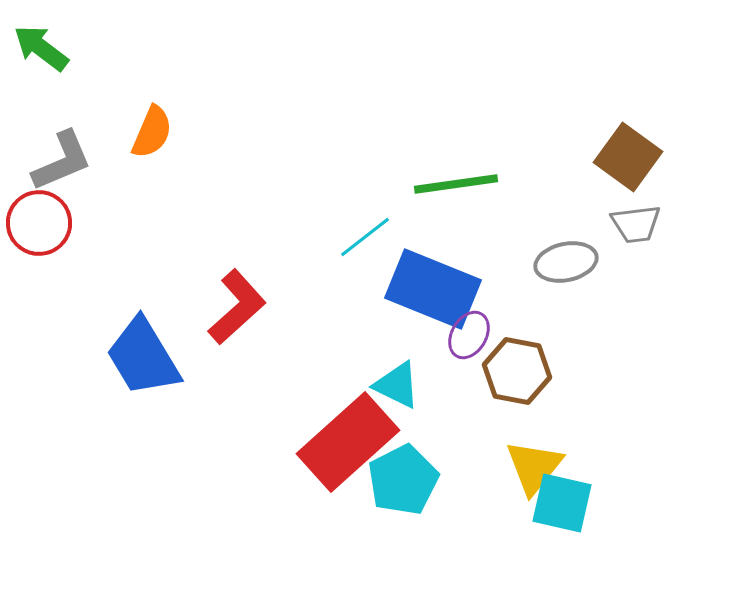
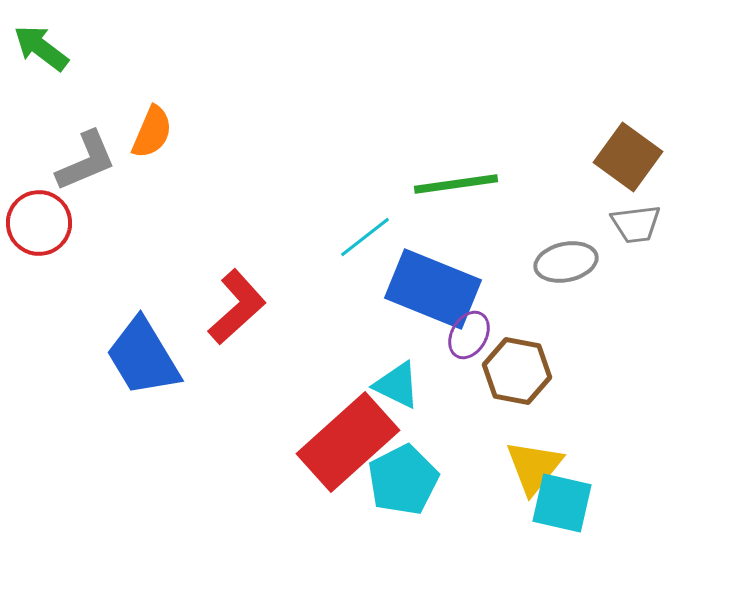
gray L-shape: moved 24 px right
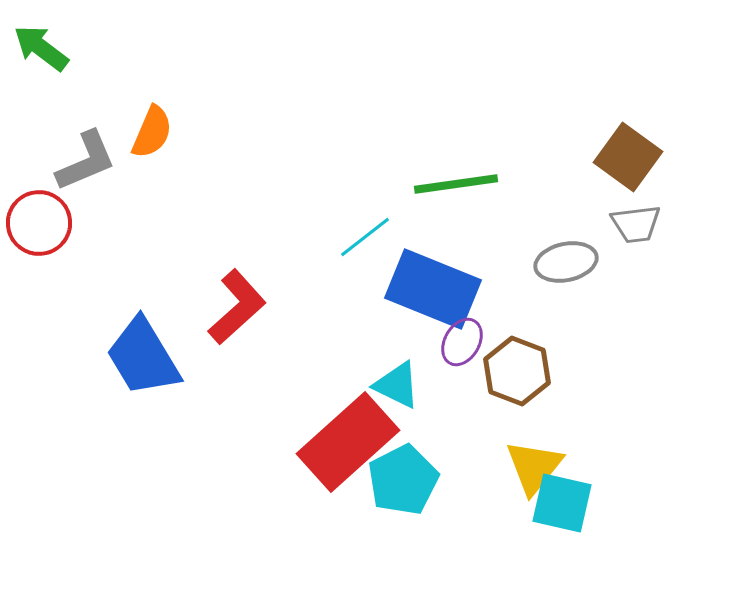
purple ellipse: moved 7 px left, 7 px down
brown hexagon: rotated 10 degrees clockwise
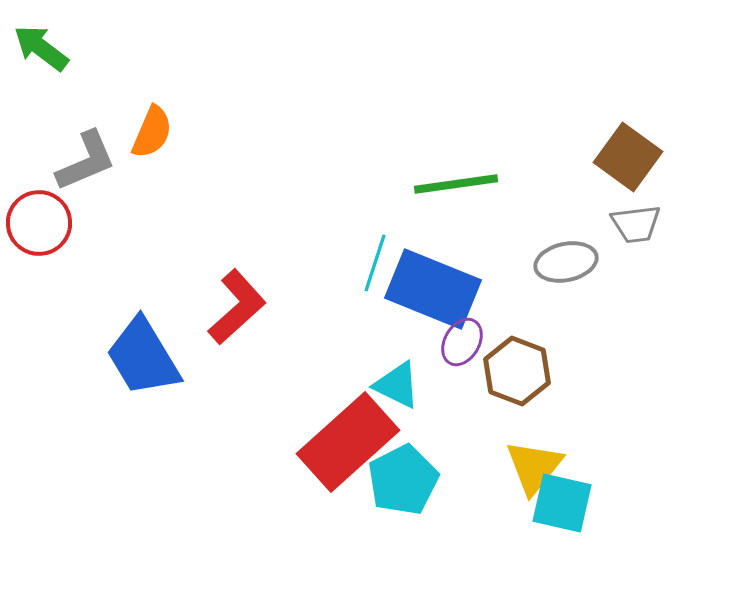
cyan line: moved 10 px right, 26 px down; rotated 34 degrees counterclockwise
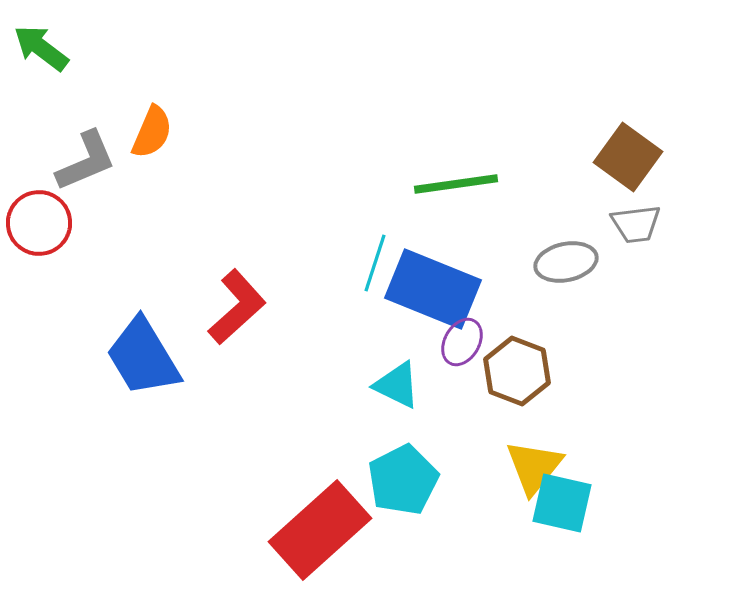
red rectangle: moved 28 px left, 88 px down
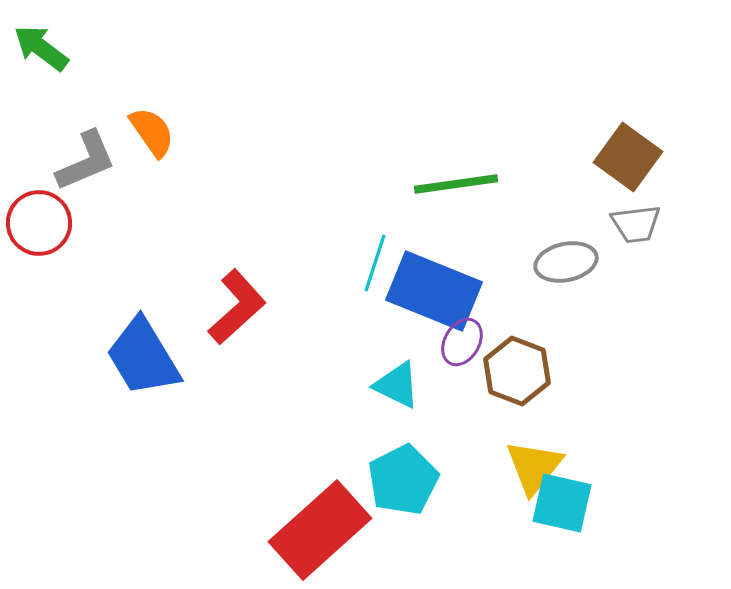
orange semicircle: rotated 58 degrees counterclockwise
blue rectangle: moved 1 px right, 2 px down
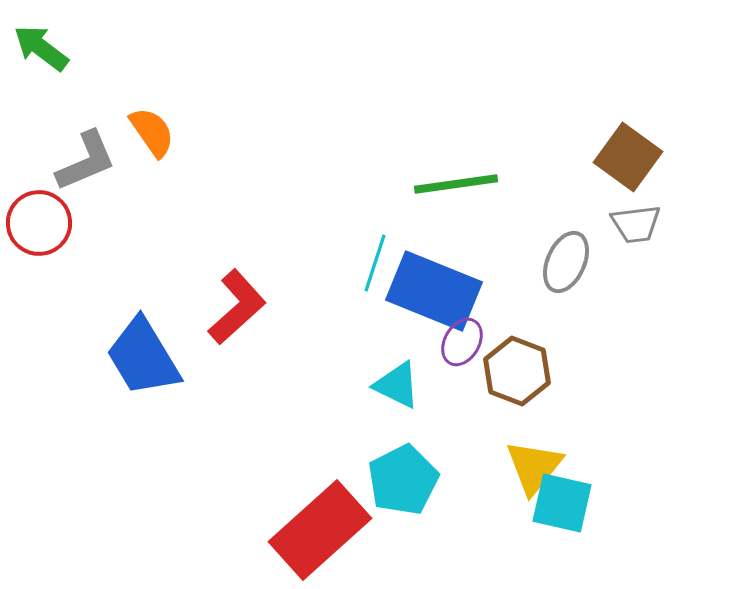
gray ellipse: rotated 54 degrees counterclockwise
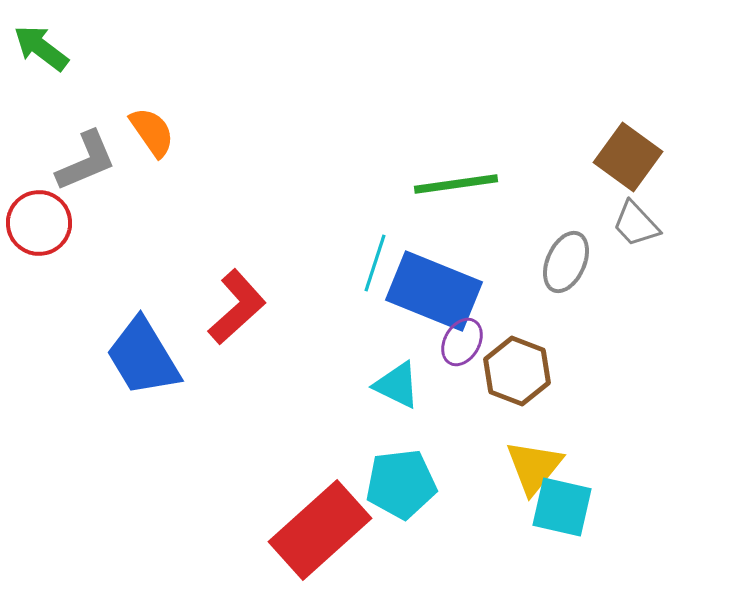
gray trapezoid: rotated 54 degrees clockwise
cyan pentagon: moved 2 px left, 4 px down; rotated 20 degrees clockwise
cyan square: moved 4 px down
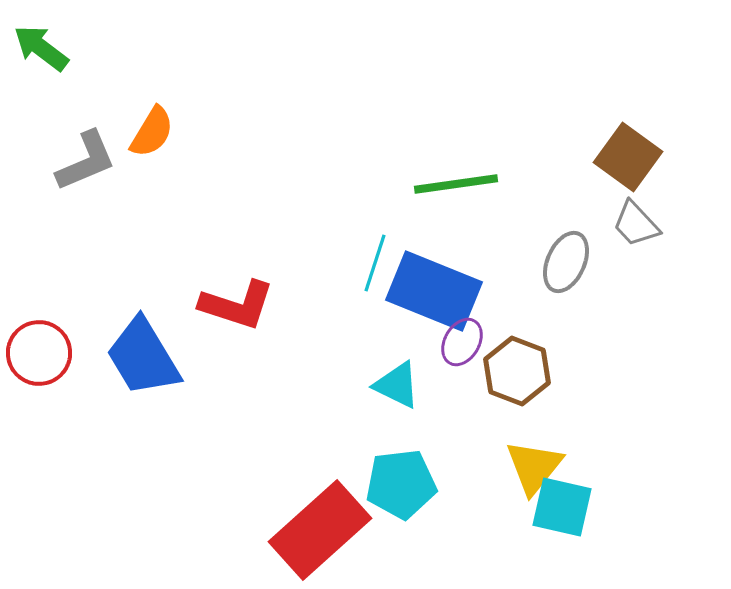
orange semicircle: rotated 66 degrees clockwise
red circle: moved 130 px down
red L-shape: moved 2 px up; rotated 60 degrees clockwise
